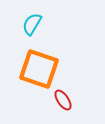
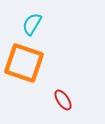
orange square: moved 15 px left, 6 px up
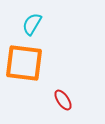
orange square: rotated 12 degrees counterclockwise
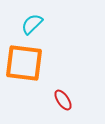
cyan semicircle: rotated 15 degrees clockwise
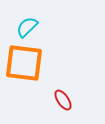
cyan semicircle: moved 5 px left, 3 px down
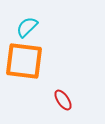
orange square: moved 2 px up
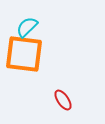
orange square: moved 7 px up
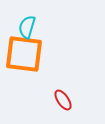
cyan semicircle: rotated 30 degrees counterclockwise
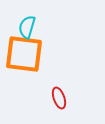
red ellipse: moved 4 px left, 2 px up; rotated 15 degrees clockwise
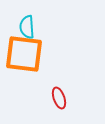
cyan semicircle: rotated 20 degrees counterclockwise
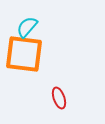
cyan semicircle: rotated 45 degrees clockwise
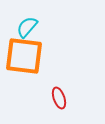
orange square: moved 2 px down
